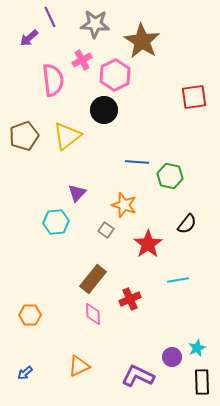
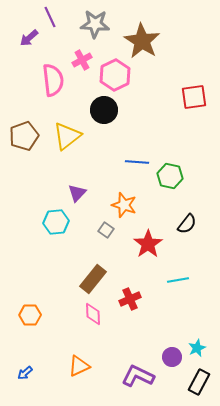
black rectangle: moved 3 px left; rotated 30 degrees clockwise
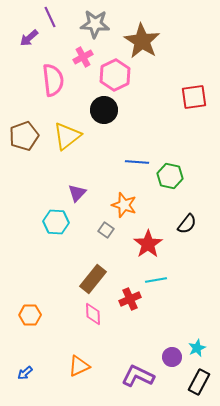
pink cross: moved 1 px right, 3 px up
cyan hexagon: rotated 10 degrees clockwise
cyan line: moved 22 px left
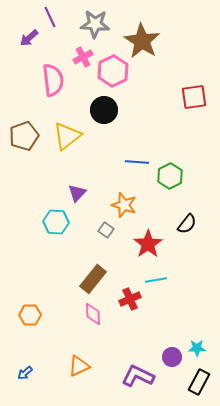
pink hexagon: moved 2 px left, 4 px up
green hexagon: rotated 20 degrees clockwise
cyan star: rotated 24 degrees clockwise
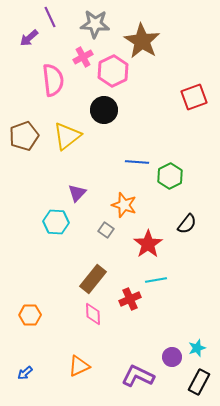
red square: rotated 12 degrees counterclockwise
cyan star: rotated 18 degrees counterclockwise
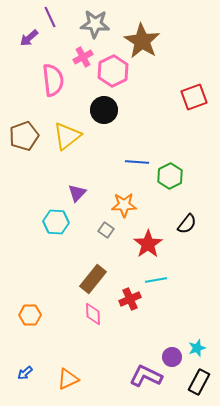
orange star: rotated 20 degrees counterclockwise
orange triangle: moved 11 px left, 13 px down
purple L-shape: moved 8 px right
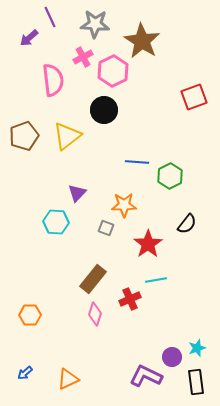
gray square: moved 2 px up; rotated 14 degrees counterclockwise
pink diamond: moved 2 px right; rotated 20 degrees clockwise
black rectangle: moved 3 px left; rotated 35 degrees counterclockwise
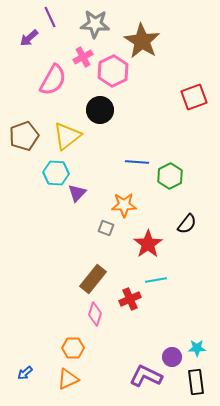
pink semicircle: rotated 36 degrees clockwise
black circle: moved 4 px left
cyan hexagon: moved 49 px up
orange hexagon: moved 43 px right, 33 px down
cyan star: rotated 18 degrees clockwise
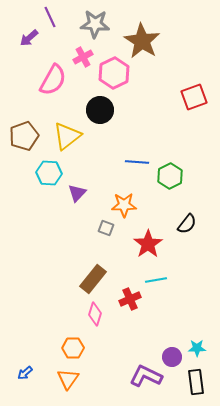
pink hexagon: moved 1 px right, 2 px down
cyan hexagon: moved 7 px left
orange triangle: rotated 30 degrees counterclockwise
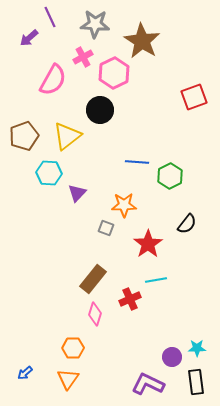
purple L-shape: moved 2 px right, 8 px down
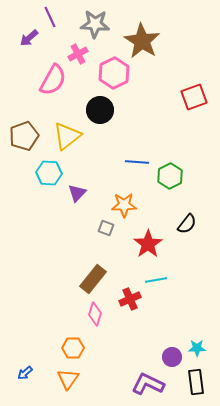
pink cross: moved 5 px left, 3 px up
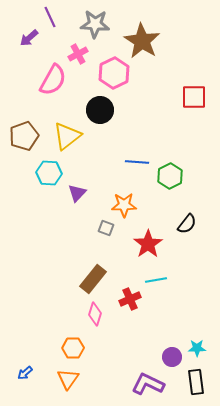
red square: rotated 20 degrees clockwise
